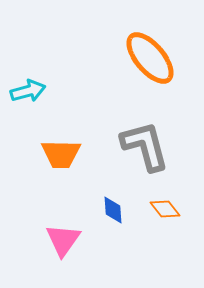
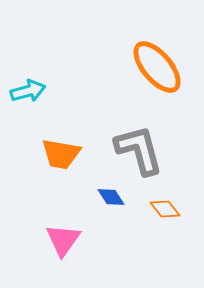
orange ellipse: moved 7 px right, 9 px down
gray L-shape: moved 6 px left, 4 px down
orange trapezoid: rotated 9 degrees clockwise
blue diamond: moved 2 px left, 13 px up; rotated 28 degrees counterclockwise
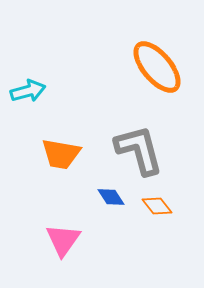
orange diamond: moved 8 px left, 3 px up
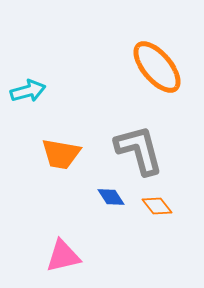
pink triangle: moved 16 px down; rotated 42 degrees clockwise
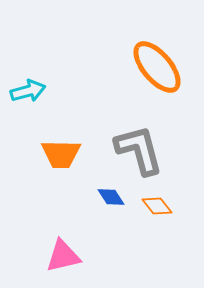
orange trapezoid: rotated 9 degrees counterclockwise
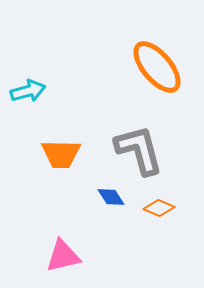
orange diamond: moved 2 px right, 2 px down; rotated 28 degrees counterclockwise
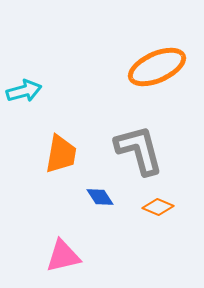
orange ellipse: rotated 74 degrees counterclockwise
cyan arrow: moved 4 px left
orange trapezoid: rotated 81 degrees counterclockwise
blue diamond: moved 11 px left
orange diamond: moved 1 px left, 1 px up
